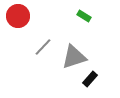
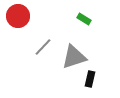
green rectangle: moved 3 px down
black rectangle: rotated 28 degrees counterclockwise
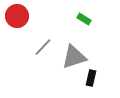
red circle: moved 1 px left
black rectangle: moved 1 px right, 1 px up
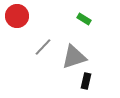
black rectangle: moved 5 px left, 3 px down
